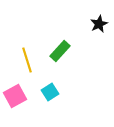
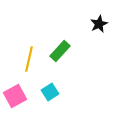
yellow line: moved 2 px right, 1 px up; rotated 30 degrees clockwise
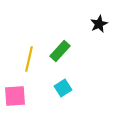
cyan square: moved 13 px right, 4 px up
pink square: rotated 25 degrees clockwise
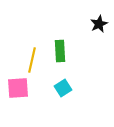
green rectangle: rotated 45 degrees counterclockwise
yellow line: moved 3 px right, 1 px down
pink square: moved 3 px right, 8 px up
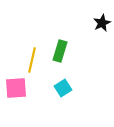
black star: moved 3 px right, 1 px up
green rectangle: rotated 20 degrees clockwise
pink square: moved 2 px left
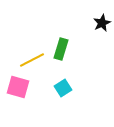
green rectangle: moved 1 px right, 2 px up
yellow line: rotated 50 degrees clockwise
pink square: moved 2 px right, 1 px up; rotated 20 degrees clockwise
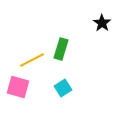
black star: rotated 12 degrees counterclockwise
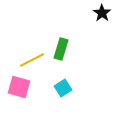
black star: moved 10 px up
pink square: moved 1 px right
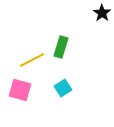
green rectangle: moved 2 px up
pink square: moved 1 px right, 3 px down
